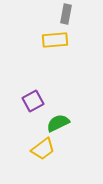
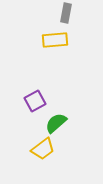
gray rectangle: moved 1 px up
purple square: moved 2 px right
green semicircle: moved 2 px left; rotated 15 degrees counterclockwise
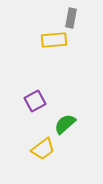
gray rectangle: moved 5 px right, 5 px down
yellow rectangle: moved 1 px left
green semicircle: moved 9 px right, 1 px down
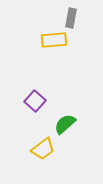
purple square: rotated 20 degrees counterclockwise
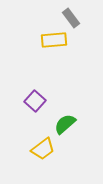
gray rectangle: rotated 48 degrees counterclockwise
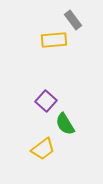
gray rectangle: moved 2 px right, 2 px down
purple square: moved 11 px right
green semicircle: rotated 80 degrees counterclockwise
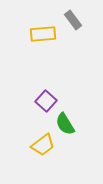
yellow rectangle: moved 11 px left, 6 px up
yellow trapezoid: moved 4 px up
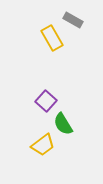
gray rectangle: rotated 24 degrees counterclockwise
yellow rectangle: moved 9 px right, 4 px down; rotated 65 degrees clockwise
green semicircle: moved 2 px left
